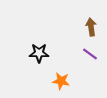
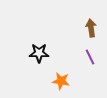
brown arrow: moved 1 px down
purple line: moved 3 px down; rotated 28 degrees clockwise
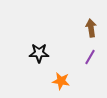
purple line: rotated 56 degrees clockwise
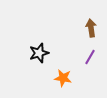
black star: rotated 18 degrees counterclockwise
orange star: moved 2 px right, 3 px up
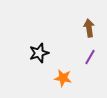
brown arrow: moved 2 px left
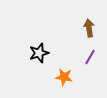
orange star: moved 1 px right, 1 px up
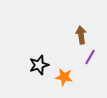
brown arrow: moved 8 px left, 7 px down
black star: moved 12 px down
